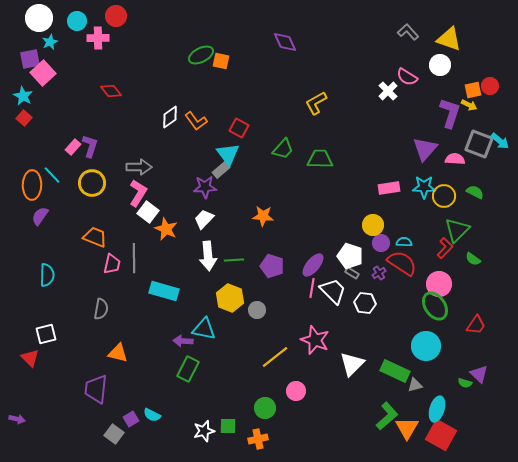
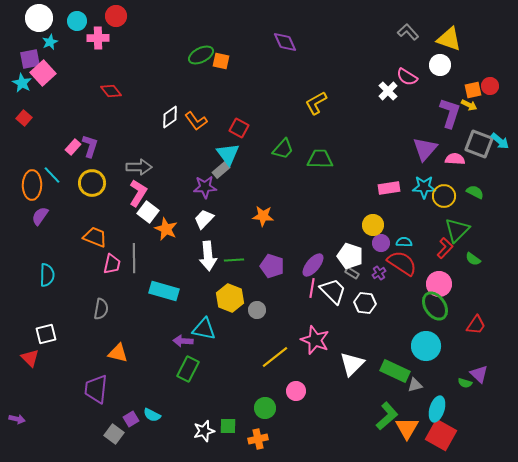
cyan star at (23, 96): moved 1 px left, 13 px up
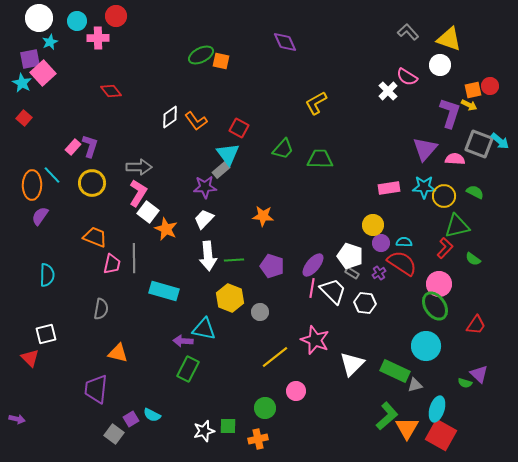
green triangle at (457, 230): moved 4 px up; rotated 32 degrees clockwise
gray circle at (257, 310): moved 3 px right, 2 px down
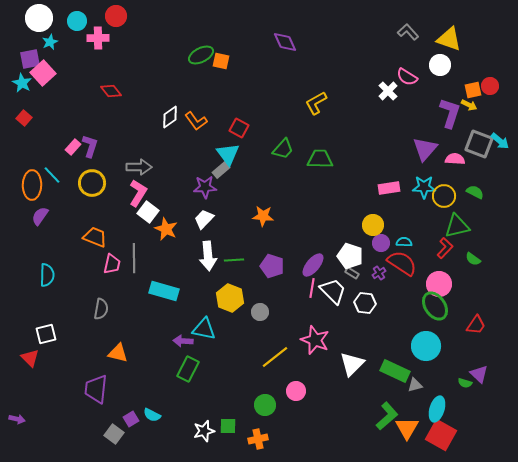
green circle at (265, 408): moved 3 px up
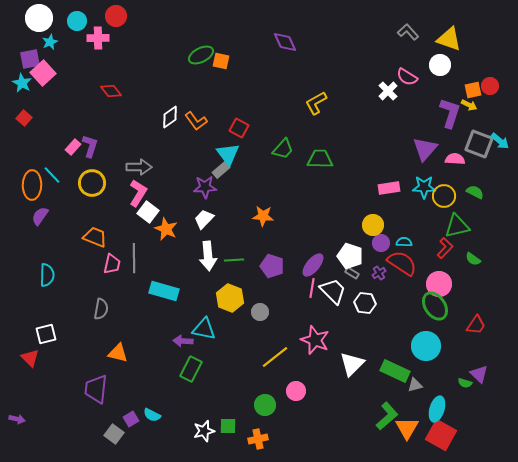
green rectangle at (188, 369): moved 3 px right
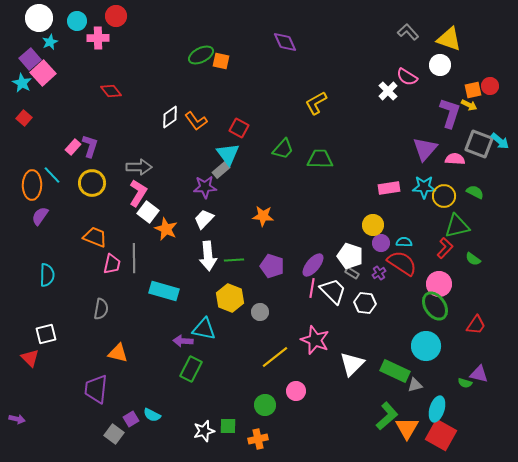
purple square at (30, 59): rotated 30 degrees counterclockwise
purple triangle at (479, 374): rotated 30 degrees counterclockwise
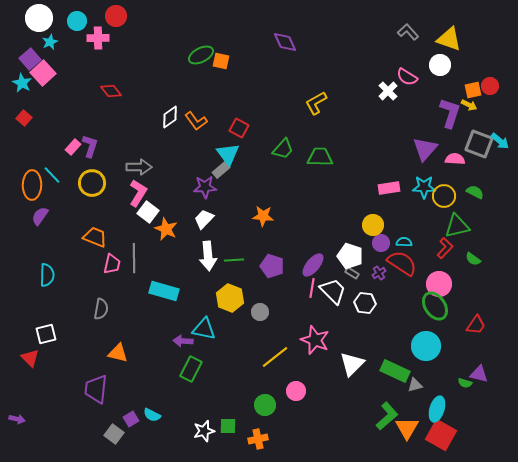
green trapezoid at (320, 159): moved 2 px up
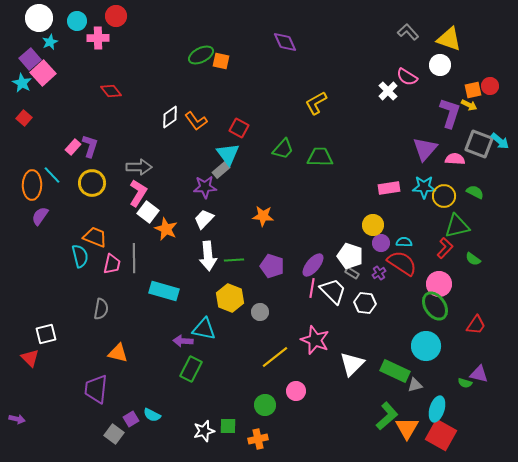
cyan semicircle at (47, 275): moved 33 px right, 19 px up; rotated 15 degrees counterclockwise
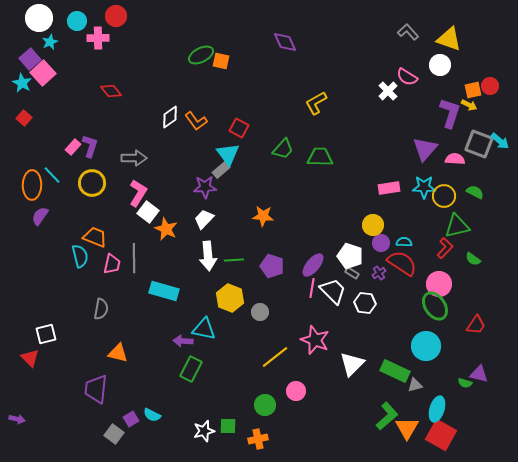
gray arrow at (139, 167): moved 5 px left, 9 px up
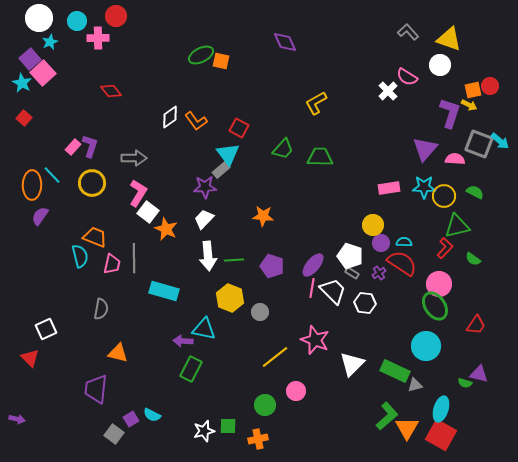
white square at (46, 334): moved 5 px up; rotated 10 degrees counterclockwise
cyan ellipse at (437, 409): moved 4 px right
